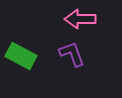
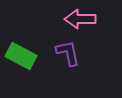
purple L-shape: moved 4 px left, 1 px up; rotated 8 degrees clockwise
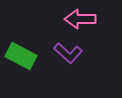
purple L-shape: rotated 144 degrees clockwise
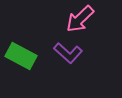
pink arrow: rotated 44 degrees counterclockwise
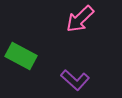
purple L-shape: moved 7 px right, 27 px down
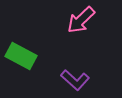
pink arrow: moved 1 px right, 1 px down
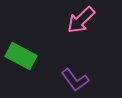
purple L-shape: rotated 12 degrees clockwise
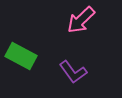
purple L-shape: moved 2 px left, 8 px up
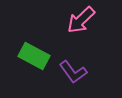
green rectangle: moved 13 px right
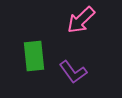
green rectangle: rotated 56 degrees clockwise
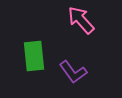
pink arrow: rotated 92 degrees clockwise
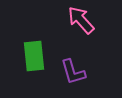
purple L-shape: rotated 20 degrees clockwise
